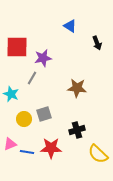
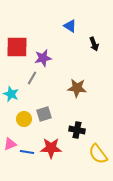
black arrow: moved 3 px left, 1 px down
black cross: rotated 28 degrees clockwise
yellow semicircle: rotated 10 degrees clockwise
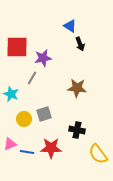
black arrow: moved 14 px left
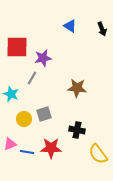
black arrow: moved 22 px right, 15 px up
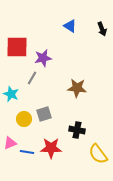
pink triangle: moved 1 px up
